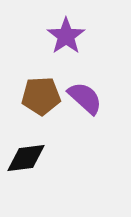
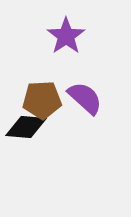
brown pentagon: moved 1 px right, 4 px down
black diamond: moved 31 px up; rotated 12 degrees clockwise
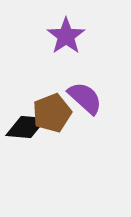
brown pentagon: moved 10 px right, 13 px down; rotated 18 degrees counterclockwise
